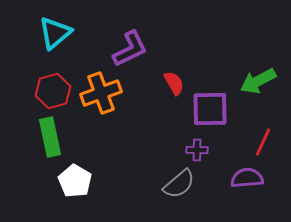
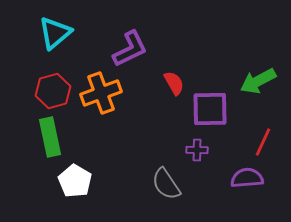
gray semicircle: moved 13 px left; rotated 96 degrees clockwise
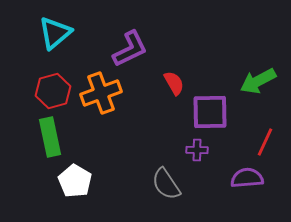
purple square: moved 3 px down
red line: moved 2 px right
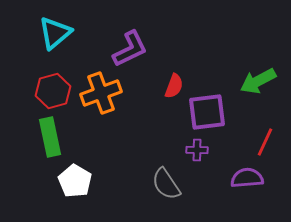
red semicircle: moved 3 px down; rotated 50 degrees clockwise
purple square: moved 3 px left; rotated 6 degrees counterclockwise
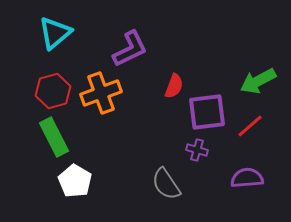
green rectangle: moved 4 px right; rotated 15 degrees counterclockwise
red line: moved 15 px left, 16 px up; rotated 24 degrees clockwise
purple cross: rotated 15 degrees clockwise
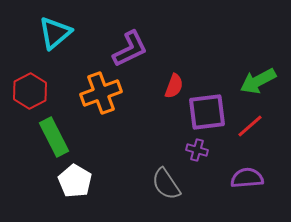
red hexagon: moved 23 px left; rotated 12 degrees counterclockwise
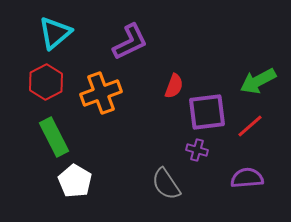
purple L-shape: moved 7 px up
red hexagon: moved 16 px right, 9 px up
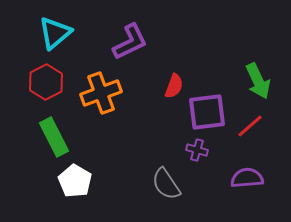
green arrow: rotated 87 degrees counterclockwise
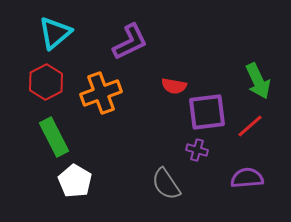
red semicircle: rotated 80 degrees clockwise
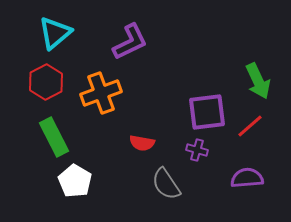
red semicircle: moved 32 px left, 57 px down
